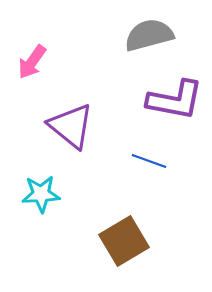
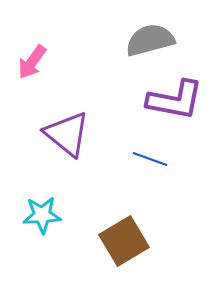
gray semicircle: moved 1 px right, 5 px down
purple triangle: moved 4 px left, 8 px down
blue line: moved 1 px right, 2 px up
cyan star: moved 1 px right, 21 px down
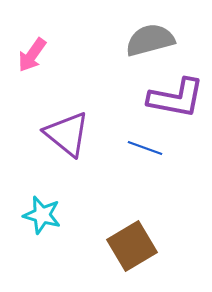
pink arrow: moved 7 px up
purple L-shape: moved 1 px right, 2 px up
blue line: moved 5 px left, 11 px up
cyan star: rotated 18 degrees clockwise
brown square: moved 8 px right, 5 px down
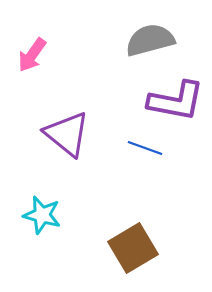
purple L-shape: moved 3 px down
brown square: moved 1 px right, 2 px down
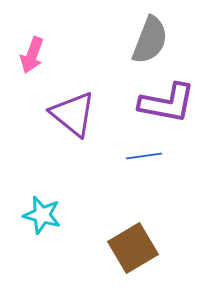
gray semicircle: rotated 126 degrees clockwise
pink arrow: rotated 15 degrees counterclockwise
purple L-shape: moved 9 px left, 2 px down
purple triangle: moved 6 px right, 20 px up
blue line: moved 1 px left, 8 px down; rotated 28 degrees counterclockwise
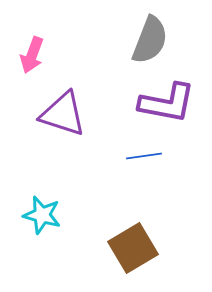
purple triangle: moved 10 px left; rotated 21 degrees counterclockwise
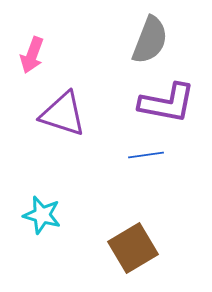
blue line: moved 2 px right, 1 px up
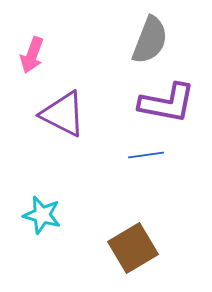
purple triangle: rotated 9 degrees clockwise
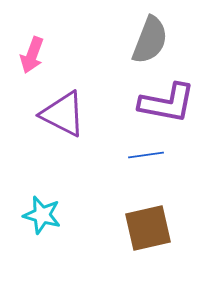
brown square: moved 15 px right, 20 px up; rotated 18 degrees clockwise
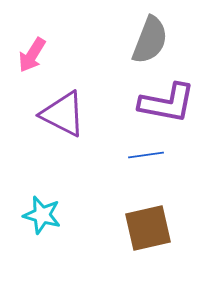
pink arrow: rotated 12 degrees clockwise
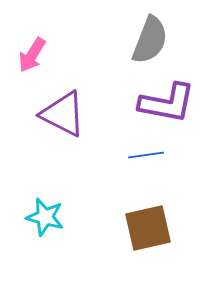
cyan star: moved 3 px right, 2 px down
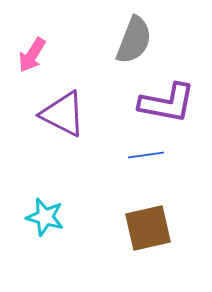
gray semicircle: moved 16 px left
